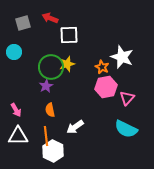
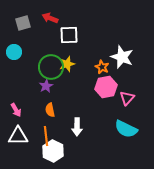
white arrow: moved 2 px right; rotated 54 degrees counterclockwise
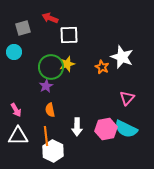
gray square: moved 5 px down
pink hexagon: moved 42 px down
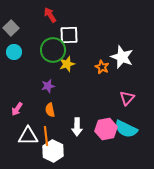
red arrow: moved 3 px up; rotated 35 degrees clockwise
gray square: moved 12 px left; rotated 28 degrees counterclockwise
green circle: moved 2 px right, 17 px up
purple star: moved 2 px right; rotated 16 degrees clockwise
pink arrow: moved 1 px right, 1 px up; rotated 64 degrees clockwise
white triangle: moved 10 px right
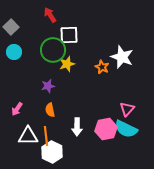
gray square: moved 1 px up
pink triangle: moved 11 px down
white hexagon: moved 1 px left, 1 px down
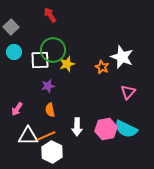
white square: moved 29 px left, 25 px down
pink triangle: moved 1 px right, 17 px up
orange line: rotated 72 degrees clockwise
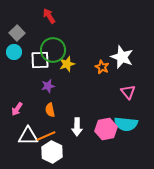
red arrow: moved 1 px left, 1 px down
gray square: moved 6 px right, 6 px down
pink triangle: rotated 21 degrees counterclockwise
cyan semicircle: moved 5 px up; rotated 20 degrees counterclockwise
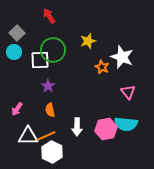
yellow star: moved 21 px right, 23 px up
purple star: rotated 24 degrees counterclockwise
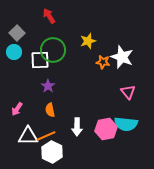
orange star: moved 1 px right, 5 px up; rotated 16 degrees counterclockwise
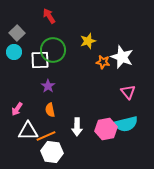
cyan semicircle: rotated 20 degrees counterclockwise
white triangle: moved 5 px up
white hexagon: rotated 20 degrees counterclockwise
